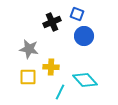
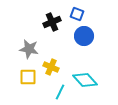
yellow cross: rotated 21 degrees clockwise
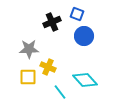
gray star: rotated 12 degrees counterclockwise
yellow cross: moved 3 px left
cyan line: rotated 63 degrees counterclockwise
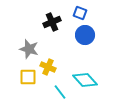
blue square: moved 3 px right, 1 px up
blue circle: moved 1 px right, 1 px up
gray star: rotated 18 degrees clockwise
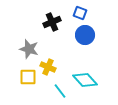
cyan line: moved 1 px up
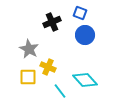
gray star: rotated 12 degrees clockwise
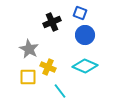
cyan diamond: moved 14 px up; rotated 25 degrees counterclockwise
